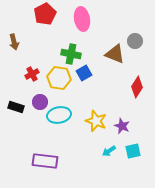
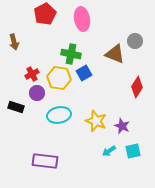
purple circle: moved 3 px left, 9 px up
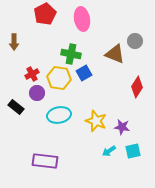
brown arrow: rotated 14 degrees clockwise
black rectangle: rotated 21 degrees clockwise
purple star: moved 1 px down; rotated 14 degrees counterclockwise
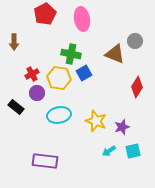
purple star: rotated 28 degrees counterclockwise
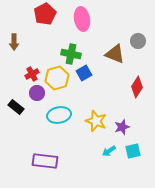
gray circle: moved 3 px right
yellow hexagon: moved 2 px left; rotated 25 degrees counterclockwise
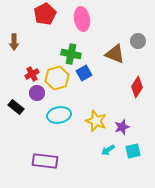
cyan arrow: moved 1 px left, 1 px up
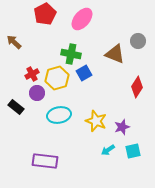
pink ellipse: rotated 50 degrees clockwise
brown arrow: rotated 133 degrees clockwise
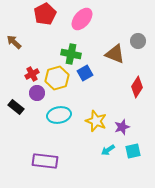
blue square: moved 1 px right
